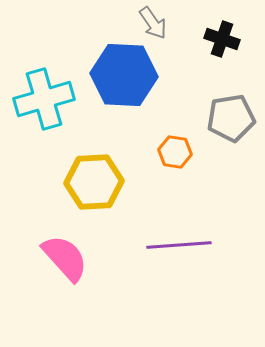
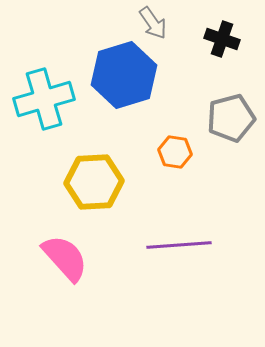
blue hexagon: rotated 20 degrees counterclockwise
gray pentagon: rotated 6 degrees counterclockwise
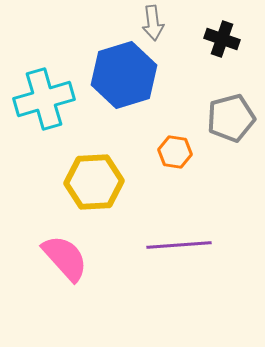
gray arrow: rotated 28 degrees clockwise
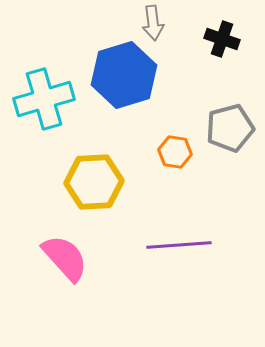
gray pentagon: moved 1 px left, 10 px down
